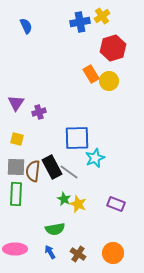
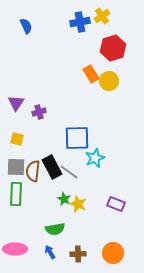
brown cross: rotated 35 degrees counterclockwise
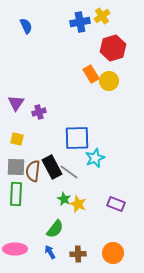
green semicircle: rotated 42 degrees counterclockwise
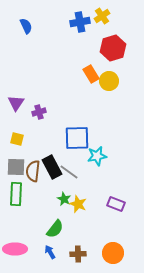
cyan star: moved 2 px right, 2 px up; rotated 12 degrees clockwise
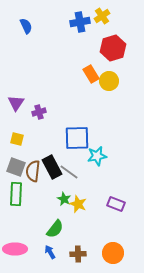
gray square: rotated 18 degrees clockwise
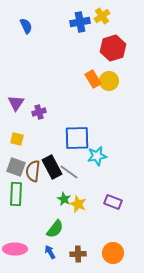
orange rectangle: moved 2 px right, 5 px down
purple rectangle: moved 3 px left, 2 px up
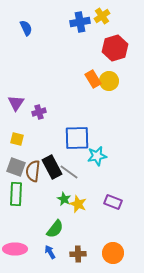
blue semicircle: moved 2 px down
red hexagon: moved 2 px right
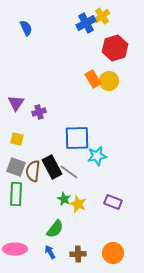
blue cross: moved 6 px right, 1 px down; rotated 18 degrees counterclockwise
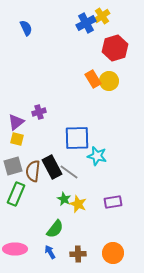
purple triangle: moved 19 px down; rotated 18 degrees clockwise
cyan star: rotated 24 degrees clockwise
gray square: moved 3 px left, 1 px up; rotated 36 degrees counterclockwise
green rectangle: rotated 20 degrees clockwise
purple rectangle: rotated 30 degrees counterclockwise
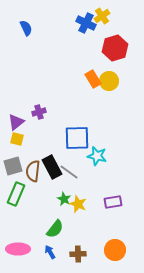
blue cross: rotated 36 degrees counterclockwise
pink ellipse: moved 3 px right
orange circle: moved 2 px right, 3 px up
